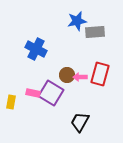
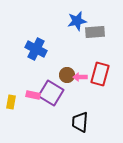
pink rectangle: moved 2 px down
black trapezoid: rotated 25 degrees counterclockwise
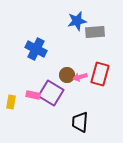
pink arrow: rotated 16 degrees counterclockwise
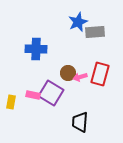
blue star: moved 1 px right, 1 px down; rotated 12 degrees counterclockwise
blue cross: rotated 25 degrees counterclockwise
brown circle: moved 1 px right, 2 px up
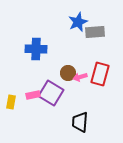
pink rectangle: rotated 24 degrees counterclockwise
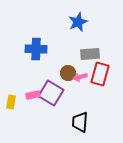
gray rectangle: moved 5 px left, 22 px down
